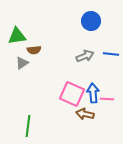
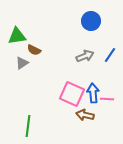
brown semicircle: rotated 32 degrees clockwise
blue line: moved 1 px left, 1 px down; rotated 63 degrees counterclockwise
brown arrow: moved 1 px down
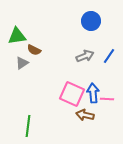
blue line: moved 1 px left, 1 px down
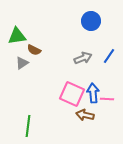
gray arrow: moved 2 px left, 2 px down
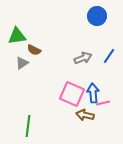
blue circle: moved 6 px right, 5 px up
pink line: moved 4 px left, 4 px down; rotated 16 degrees counterclockwise
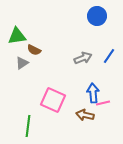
pink square: moved 19 px left, 6 px down
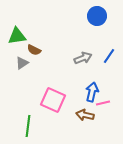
blue arrow: moved 1 px left, 1 px up; rotated 18 degrees clockwise
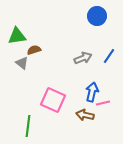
brown semicircle: rotated 136 degrees clockwise
gray triangle: rotated 48 degrees counterclockwise
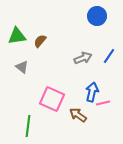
brown semicircle: moved 6 px right, 9 px up; rotated 32 degrees counterclockwise
gray triangle: moved 4 px down
pink square: moved 1 px left, 1 px up
brown arrow: moved 7 px left; rotated 24 degrees clockwise
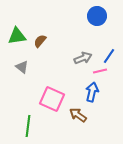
pink line: moved 3 px left, 32 px up
